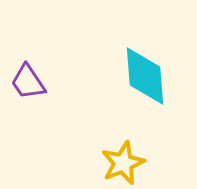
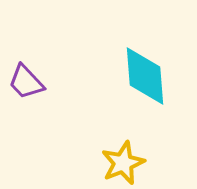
purple trapezoid: moved 2 px left; rotated 9 degrees counterclockwise
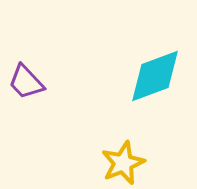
cyan diamond: moved 10 px right; rotated 74 degrees clockwise
